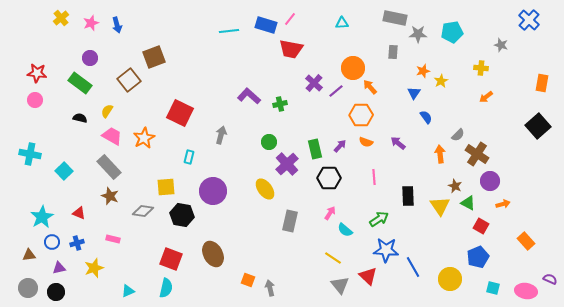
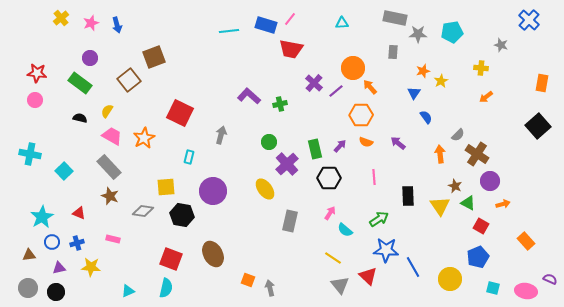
yellow star at (94, 268): moved 3 px left, 1 px up; rotated 24 degrees clockwise
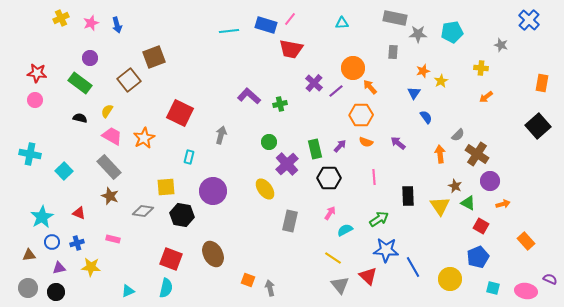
yellow cross at (61, 18): rotated 14 degrees clockwise
cyan semicircle at (345, 230): rotated 112 degrees clockwise
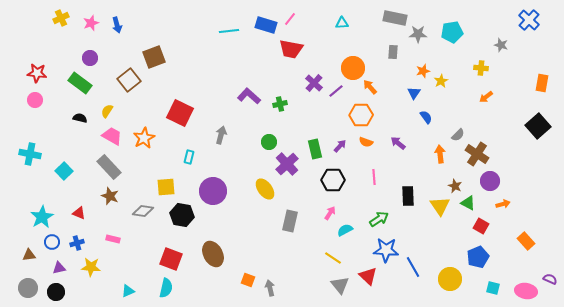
black hexagon at (329, 178): moved 4 px right, 2 px down
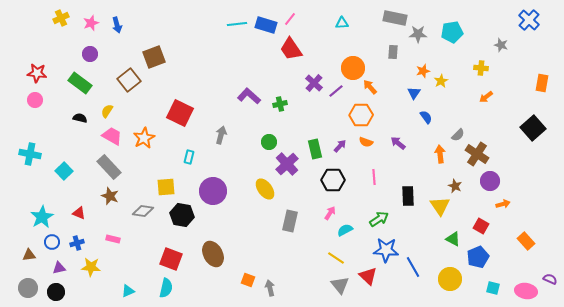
cyan line at (229, 31): moved 8 px right, 7 px up
red trapezoid at (291, 49): rotated 45 degrees clockwise
purple circle at (90, 58): moved 4 px up
black square at (538, 126): moved 5 px left, 2 px down
green triangle at (468, 203): moved 15 px left, 36 px down
yellow line at (333, 258): moved 3 px right
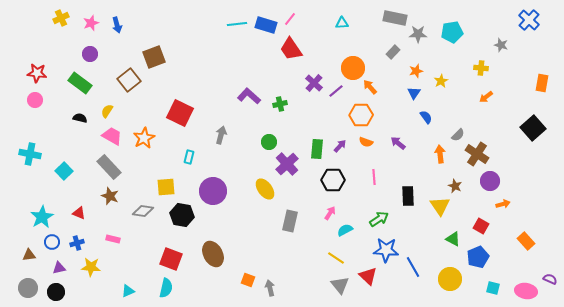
gray rectangle at (393, 52): rotated 40 degrees clockwise
orange star at (423, 71): moved 7 px left
green rectangle at (315, 149): moved 2 px right; rotated 18 degrees clockwise
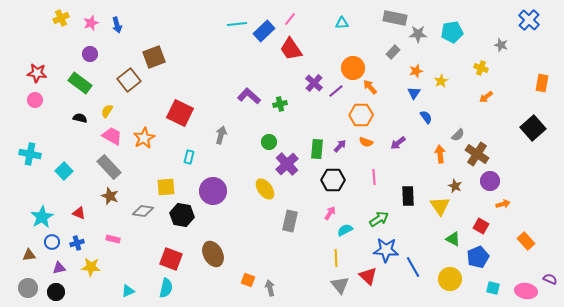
blue rectangle at (266, 25): moved 2 px left, 6 px down; rotated 60 degrees counterclockwise
yellow cross at (481, 68): rotated 16 degrees clockwise
purple arrow at (398, 143): rotated 77 degrees counterclockwise
yellow line at (336, 258): rotated 54 degrees clockwise
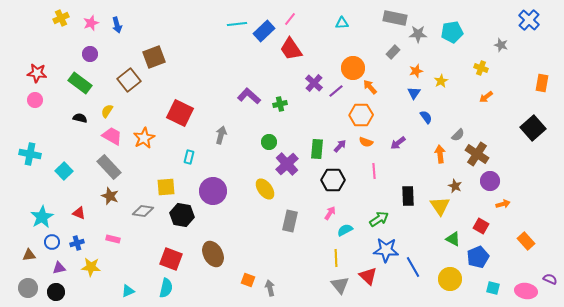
pink line at (374, 177): moved 6 px up
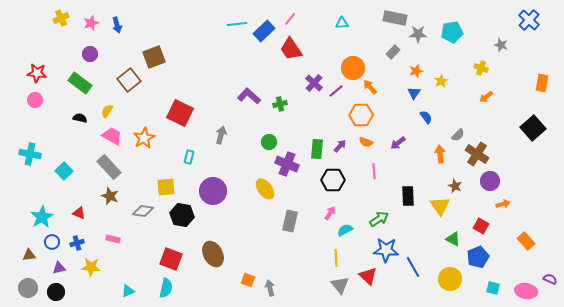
purple cross at (287, 164): rotated 25 degrees counterclockwise
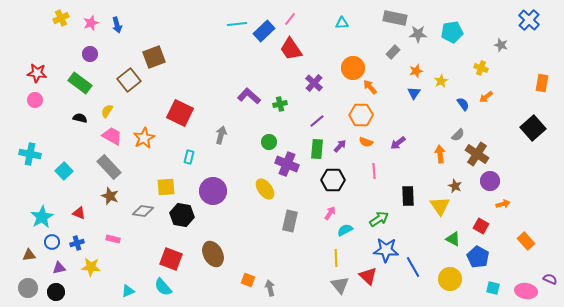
purple line at (336, 91): moved 19 px left, 30 px down
blue semicircle at (426, 117): moved 37 px right, 13 px up
blue pentagon at (478, 257): rotated 20 degrees counterclockwise
cyan semicircle at (166, 288): moved 3 px left, 1 px up; rotated 126 degrees clockwise
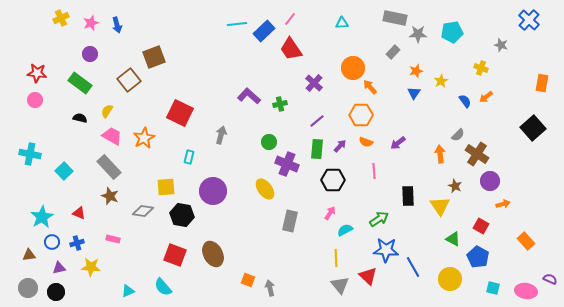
blue semicircle at (463, 104): moved 2 px right, 3 px up
red square at (171, 259): moved 4 px right, 4 px up
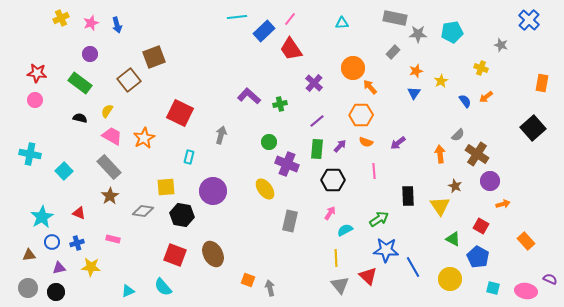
cyan line at (237, 24): moved 7 px up
brown star at (110, 196): rotated 18 degrees clockwise
